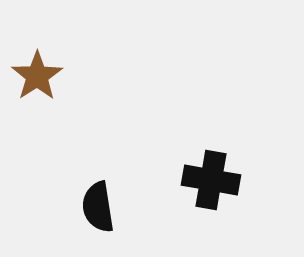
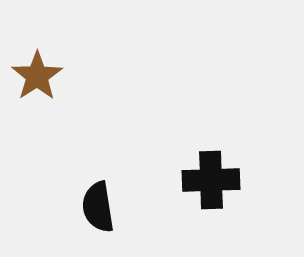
black cross: rotated 12 degrees counterclockwise
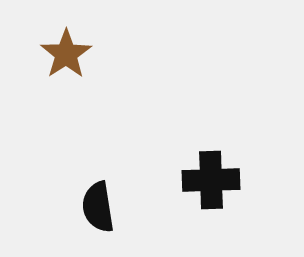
brown star: moved 29 px right, 22 px up
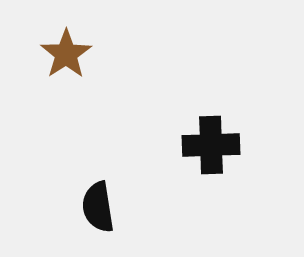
black cross: moved 35 px up
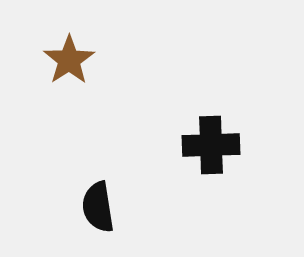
brown star: moved 3 px right, 6 px down
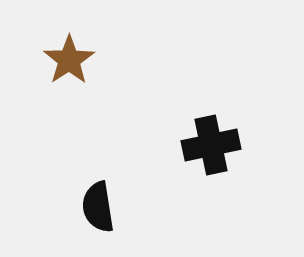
black cross: rotated 10 degrees counterclockwise
